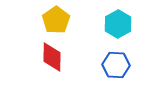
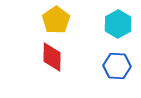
blue hexagon: moved 1 px right, 1 px down
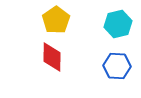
cyan hexagon: rotated 16 degrees clockwise
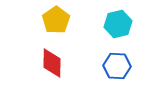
red diamond: moved 6 px down
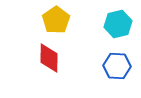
red diamond: moved 3 px left, 5 px up
